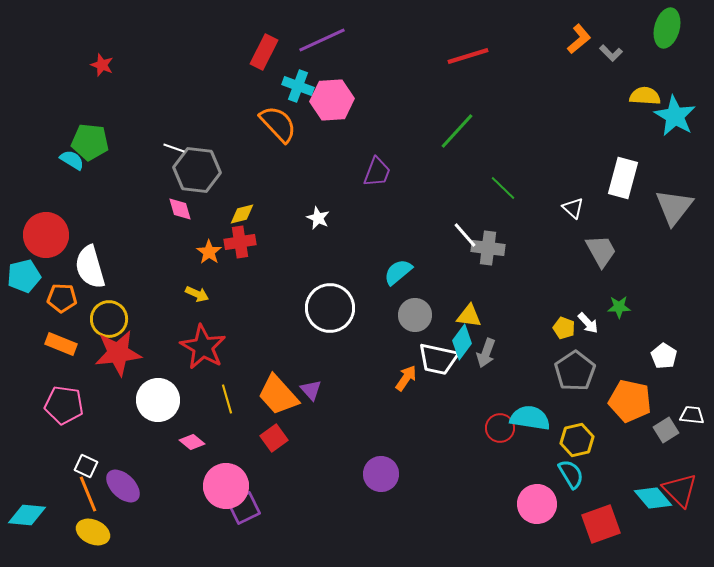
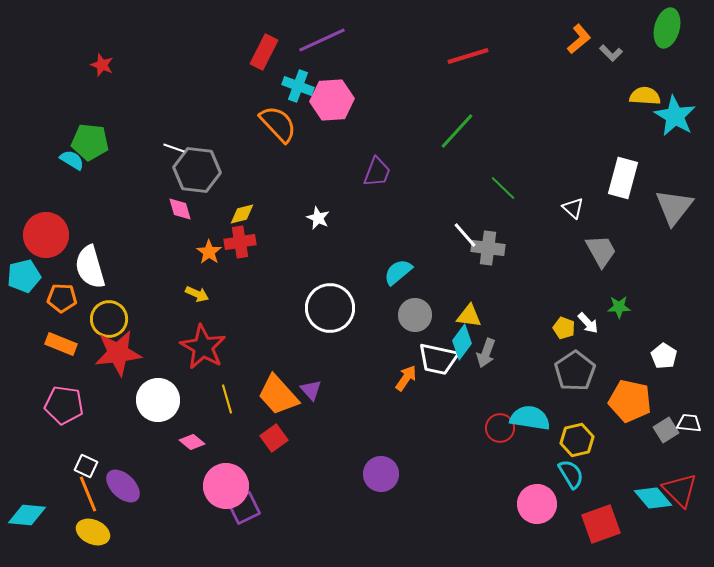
white trapezoid at (692, 415): moved 3 px left, 8 px down
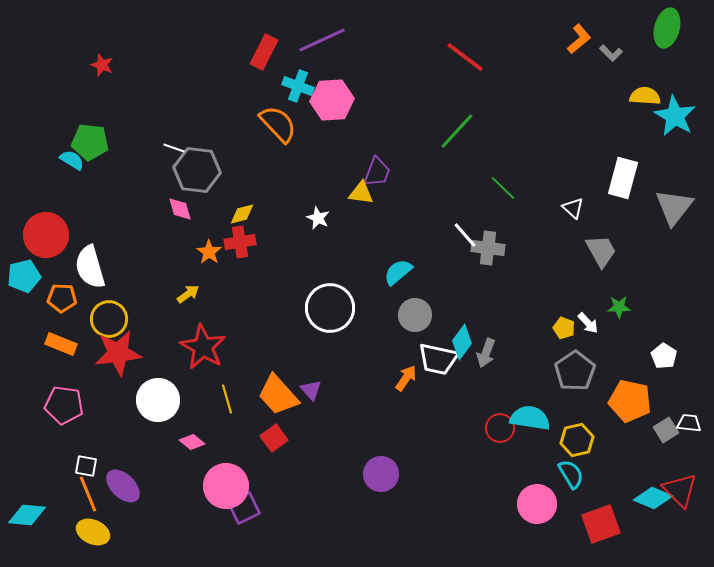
red line at (468, 56): moved 3 px left, 1 px down; rotated 54 degrees clockwise
yellow arrow at (197, 294): moved 9 px left; rotated 60 degrees counterclockwise
yellow triangle at (469, 316): moved 108 px left, 123 px up
white square at (86, 466): rotated 15 degrees counterclockwise
cyan diamond at (653, 498): rotated 27 degrees counterclockwise
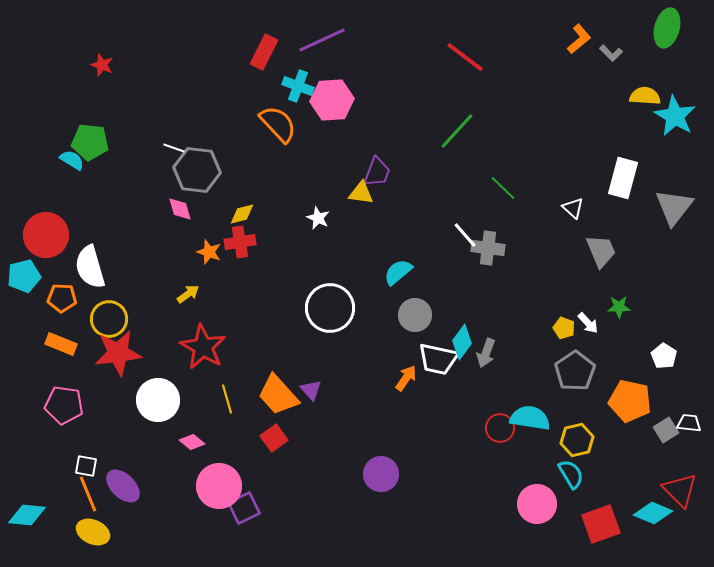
gray trapezoid at (601, 251): rotated 6 degrees clockwise
orange star at (209, 252): rotated 15 degrees counterclockwise
pink circle at (226, 486): moved 7 px left
cyan diamond at (653, 498): moved 15 px down
